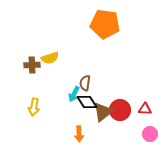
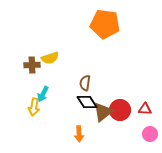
cyan arrow: moved 31 px left
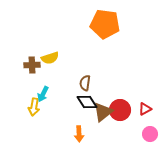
red triangle: rotated 32 degrees counterclockwise
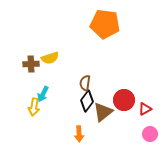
brown cross: moved 1 px left, 1 px up
black diamond: moved 1 px up; rotated 70 degrees clockwise
red circle: moved 4 px right, 10 px up
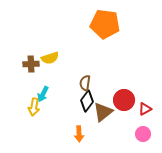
pink circle: moved 7 px left
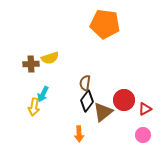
pink circle: moved 1 px down
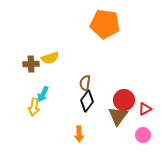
brown triangle: moved 15 px right, 4 px down; rotated 15 degrees counterclockwise
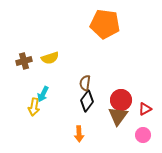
brown cross: moved 7 px left, 3 px up; rotated 14 degrees counterclockwise
red circle: moved 3 px left
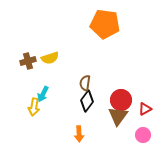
brown cross: moved 4 px right
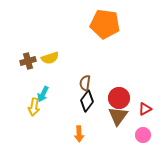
red circle: moved 2 px left, 2 px up
